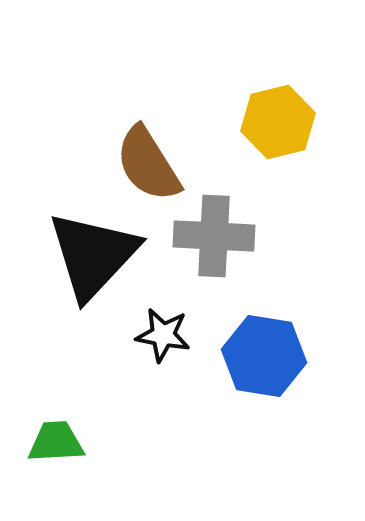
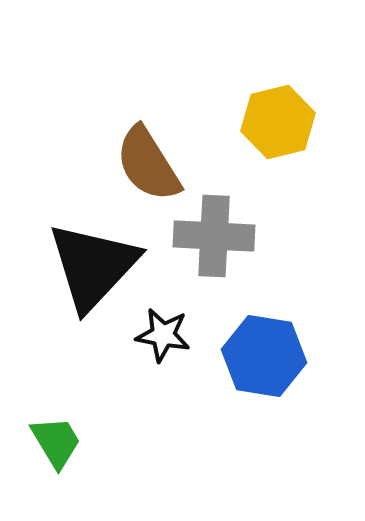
black triangle: moved 11 px down
green trapezoid: rotated 62 degrees clockwise
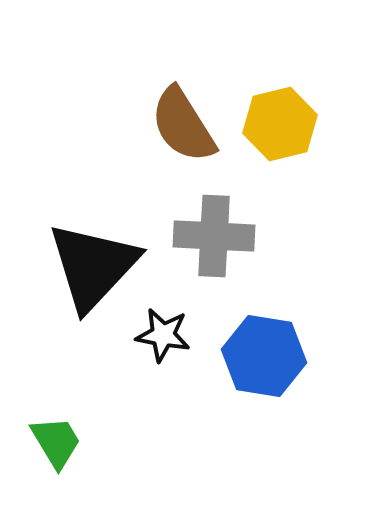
yellow hexagon: moved 2 px right, 2 px down
brown semicircle: moved 35 px right, 39 px up
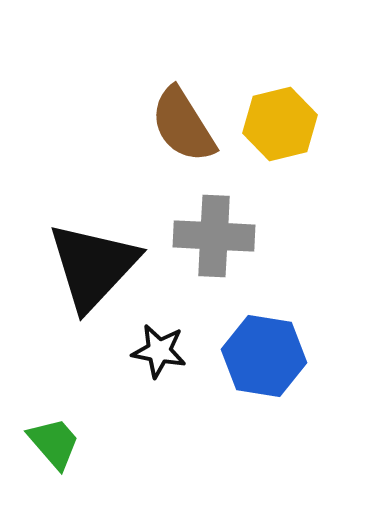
black star: moved 4 px left, 16 px down
green trapezoid: moved 2 px left, 1 px down; rotated 10 degrees counterclockwise
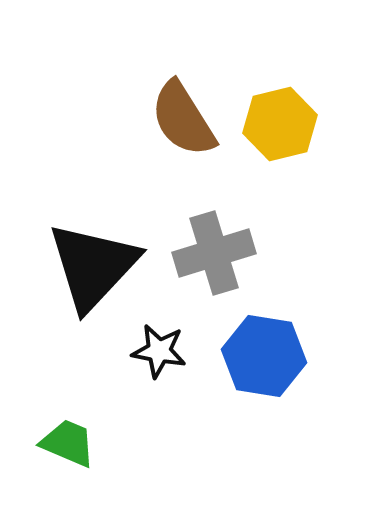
brown semicircle: moved 6 px up
gray cross: moved 17 px down; rotated 20 degrees counterclockwise
green trapezoid: moved 14 px right; rotated 26 degrees counterclockwise
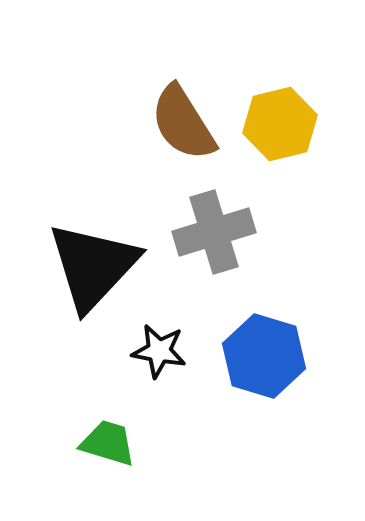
brown semicircle: moved 4 px down
gray cross: moved 21 px up
blue hexagon: rotated 8 degrees clockwise
green trapezoid: moved 40 px right; rotated 6 degrees counterclockwise
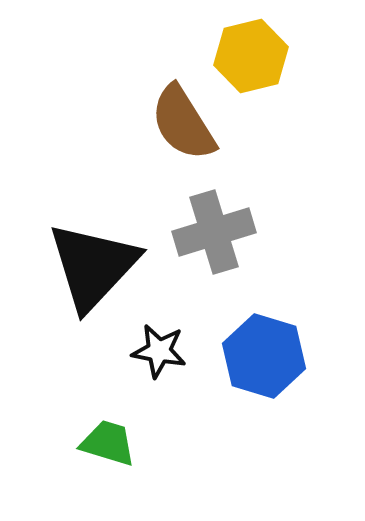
yellow hexagon: moved 29 px left, 68 px up
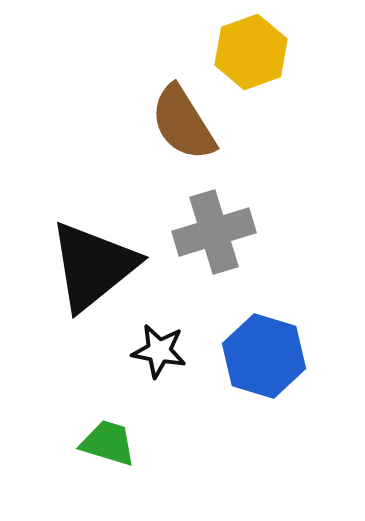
yellow hexagon: moved 4 px up; rotated 6 degrees counterclockwise
black triangle: rotated 8 degrees clockwise
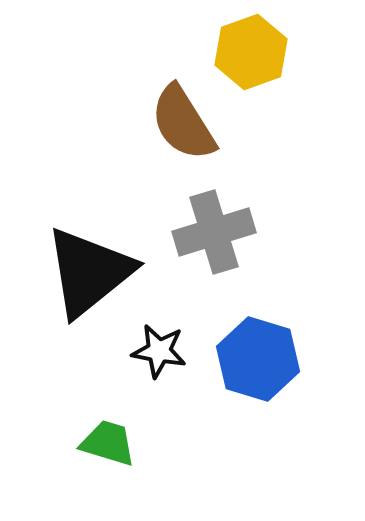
black triangle: moved 4 px left, 6 px down
blue hexagon: moved 6 px left, 3 px down
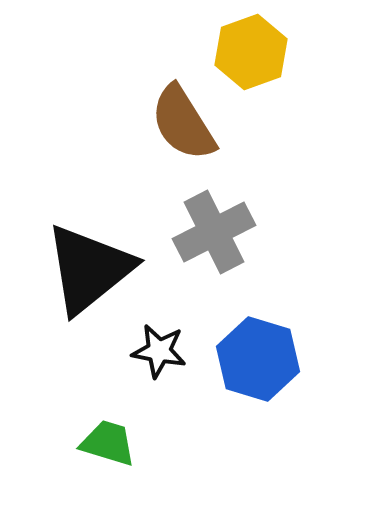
gray cross: rotated 10 degrees counterclockwise
black triangle: moved 3 px up
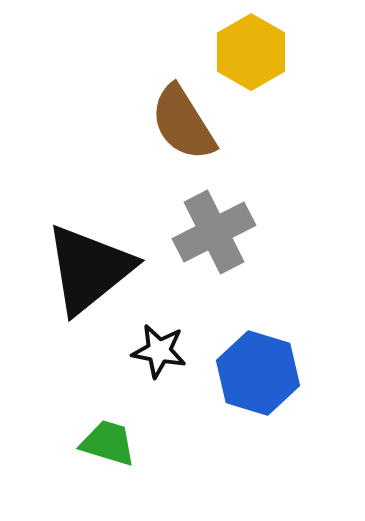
yellow hexagon: rotated 10 degrees counterclockwise
blue hexagon: moved 14 px down
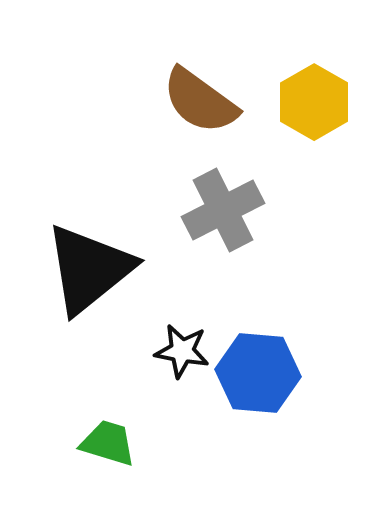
yellow hexagon: moved 63 px right, 50 px down
brown semicircle: moved 17 px right, 22 px up; rotated 22 degrees counterclockwise
gray cross: moved 9 px right, 22 px up
black star: moved 23 px right
blue hexagon: rotated 12 degrees counterclockwise
